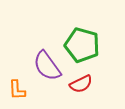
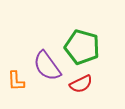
green pentagon: moved 2 px down
orange L-shape: moved 1 px left, 9 px up
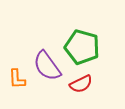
orange L-shape: moved 1 px right, 2 px up
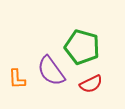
purple semicircle: moved 4 px right, 5 px down
red semicircle: moved 10 px right
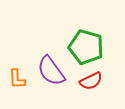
green pentagon: moved 4 px right
red semicircle: moved 3 px up
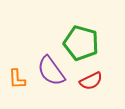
green pentagon: moved 5 px left, 4 px up
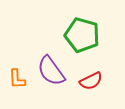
green pentagon: moved 1 px right, 8 px up
